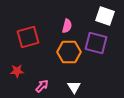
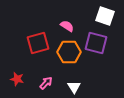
pink semicircle: rotated 72 degrees counterclockwise
red square: moved 10 px right, 6 px down
red star: moved 8 px down; rotated 16 degrees clockwise
pink arrow: moved 4 px right, 3 px up
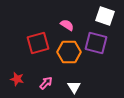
pink semicircle: moved 1 px up
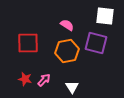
white square: rotated 12 degrees counterclockwise
red square: moved 10 px left; rotated 15 degrees clockwise
orange hexagon: moved 2 px left, 1 px up; rotated 10 degrees counterclockwise
red star: moved 8 px right
pink arrow: moved 2 px left, 3 px up
white triangle: moved 2 px left
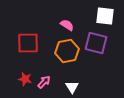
pink arrow: moved 2 px down
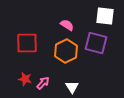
red square: moved 1 px left
orange hexagon: moved 1 px left; rotated 15 degrees counterclockwise
pink arrow: moved 1 px left, 1 px down
